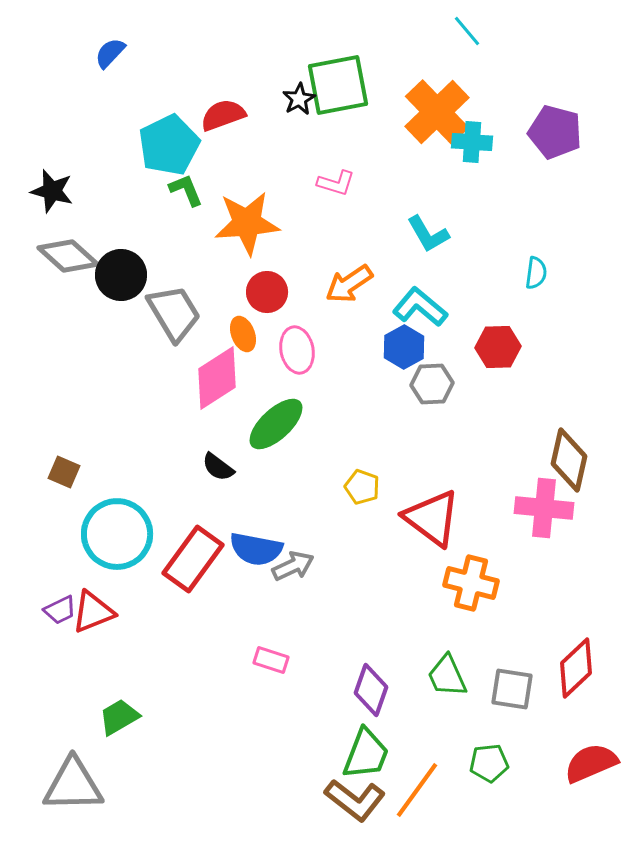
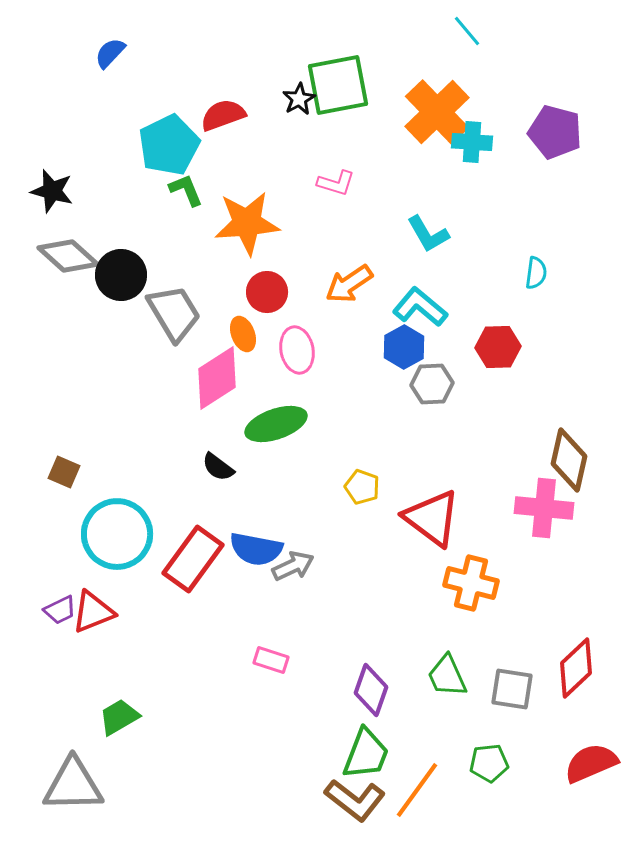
green ellipse at (276, 424): rotated 24 degrees clockwise
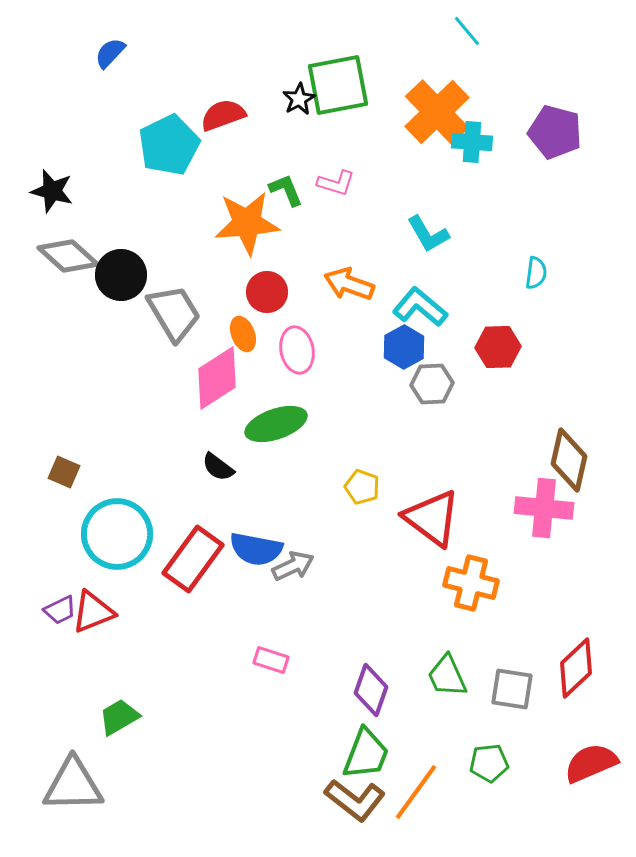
green L-shape at (186, 190): moved 100 px right
orange arrow at (349, 284): rotated 54 degrees clockwise
orange line at (417, 790): moved 1 px left, 2 px down
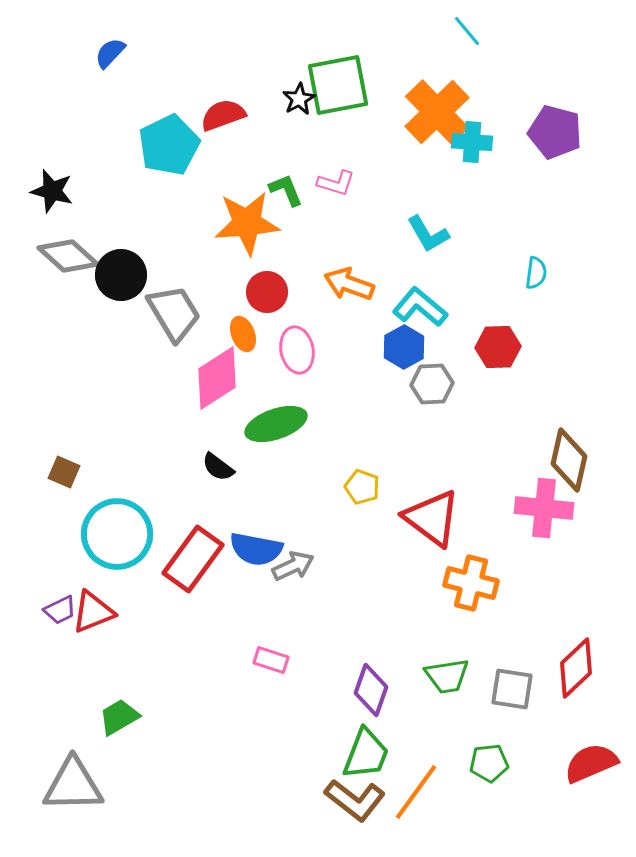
green trapezoid at (447, 676): rotated 75 degrees counterclockwise
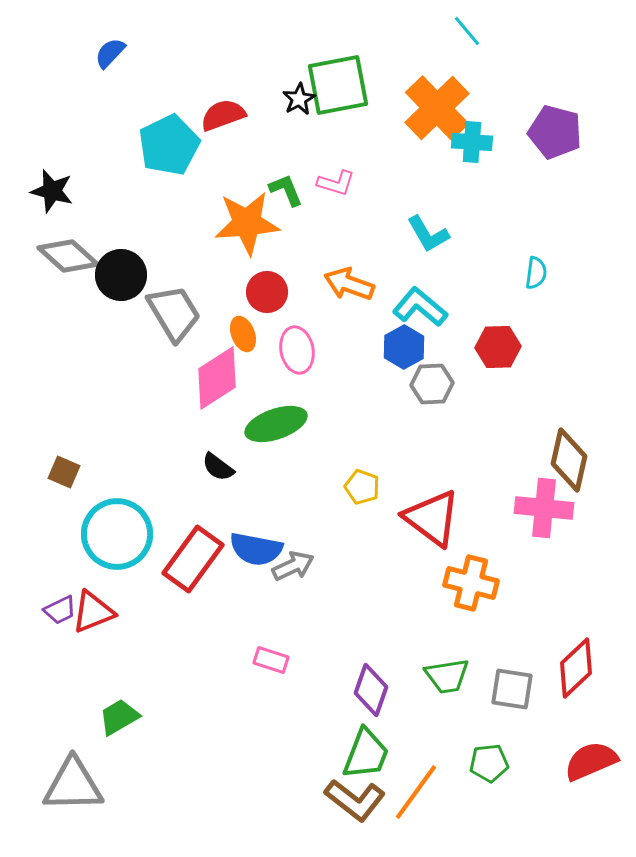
orange cross at (437, 112): moved 4 px up
red semicircle at (591, 763): moved 2 px up
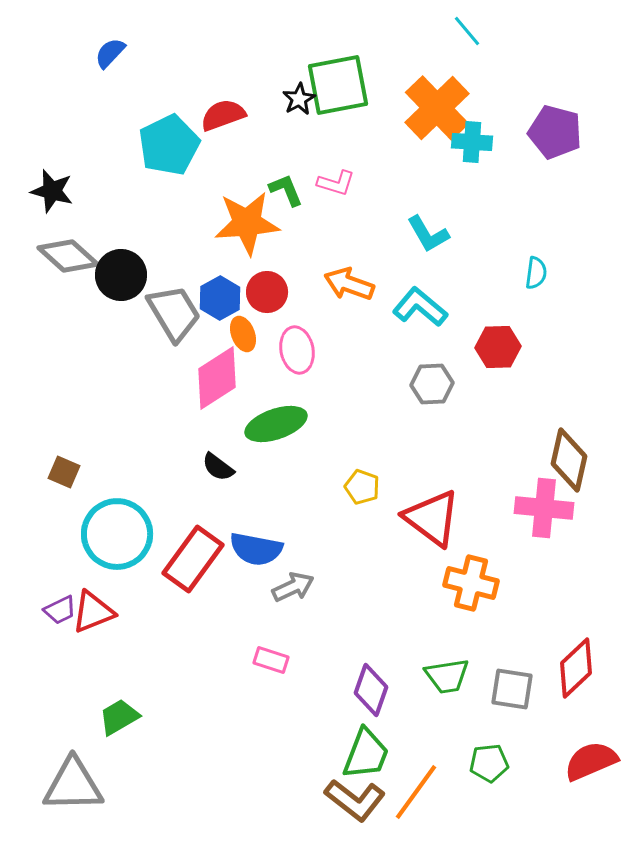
blue hexagon at (404, 347): moved 184 px left, 49 px up
gray arrow at (293, 566): moved 21 px down
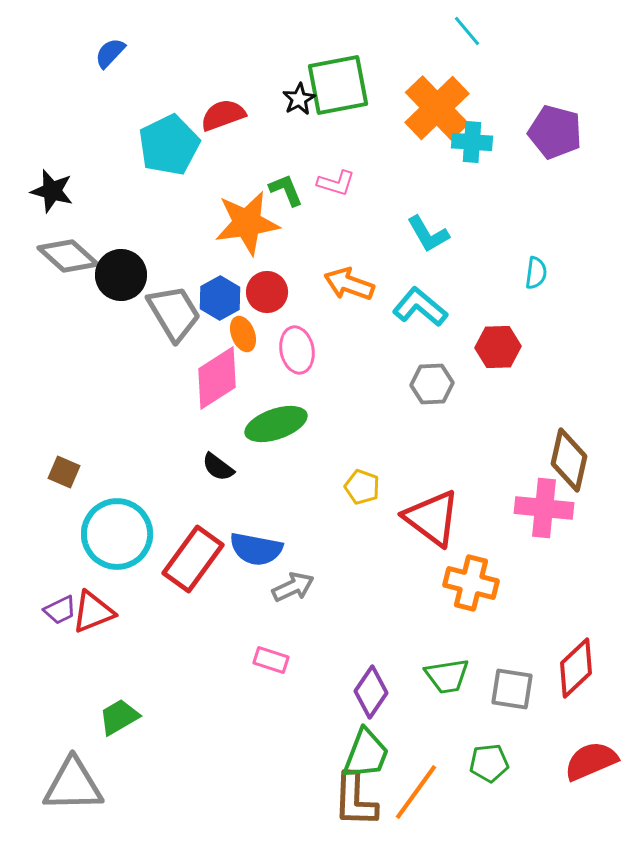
orange star at (247, 223): rotated 4 degrees counterclockwise
purple diamond at (371, 690): moved 2 px down; rotated 15 degrees clockwise
brown L-shape at (355, 800): rotated 54 degrees clockwise
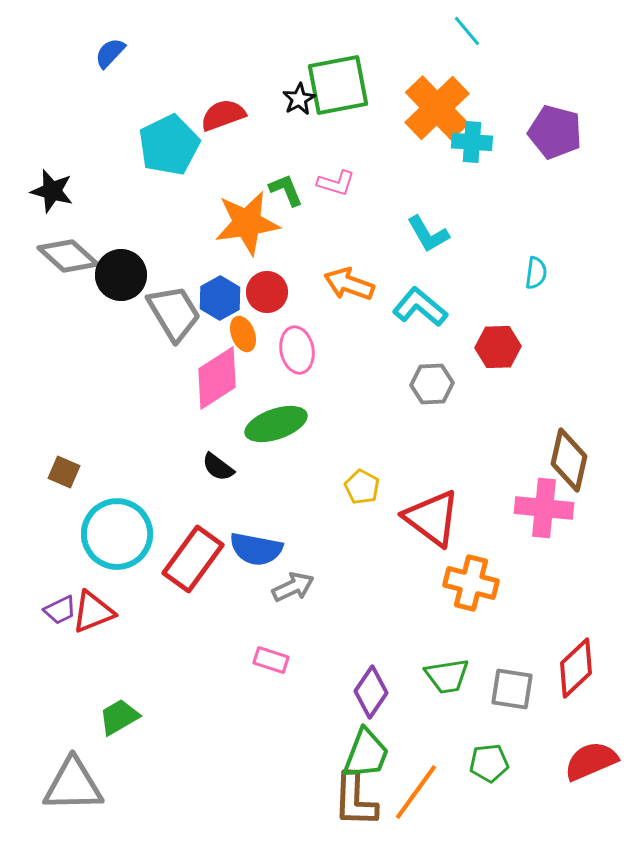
yellow pentagon at (362, 487): rotated 8 degrees clockwise
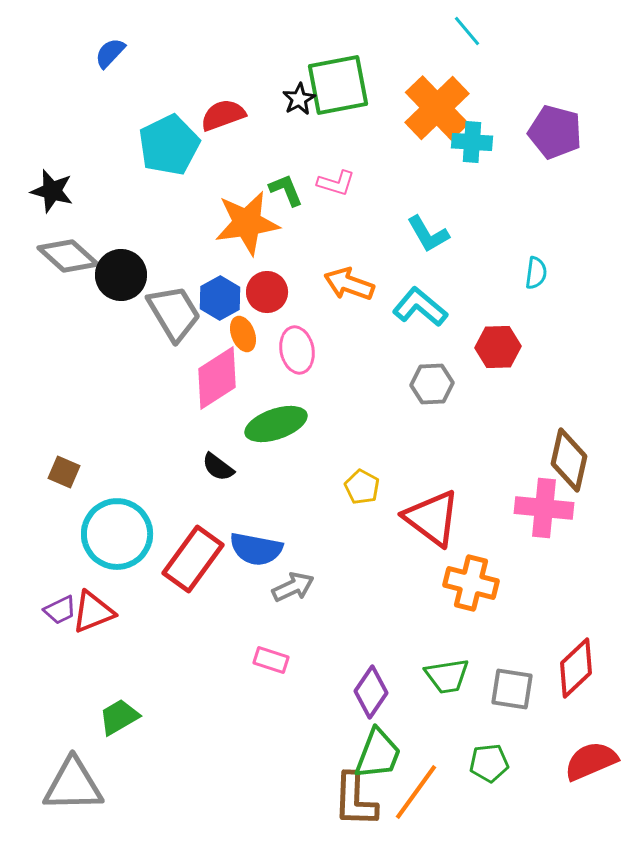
green trapezoid at (366, 754): moved 12 px right
